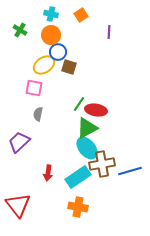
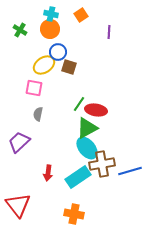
orange circle: moved 1 px left, 6 px up
orange cross: moved 4 px left, 7 px down
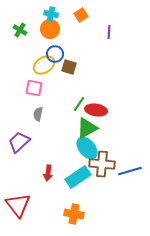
blue circle: moved 3 px left, 2 px down
brown cross: rotated 15 degrees clockwise
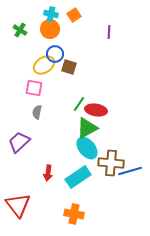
orange square: moved 7 px left
gray semicircle: moved 1 px left, 2 px up
brown cross: moved 9 px right, 1 px up
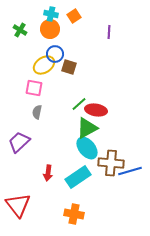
orange square: moved 1 px down
green line: rotated 14 degrees clockwise
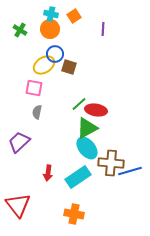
purple line: moved 6 px left, 3 px up
